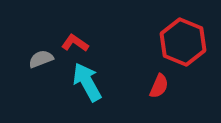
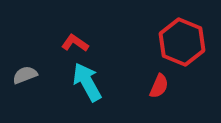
red hexagon: moved 1 px left
gray semicircle: moved 16 px left, 16 px down
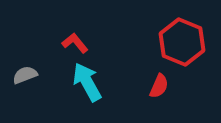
red L-shape: rotated 16 degrees clockwise
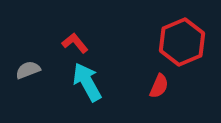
red hexagon: rotated 15 degrees clockwise
gray semicircle: moved 3 px right, 5 px up
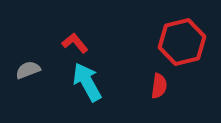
red hexagon: rotated 9 degrees clockwise
red semicircle: rotated 15 degrees counterclockwise
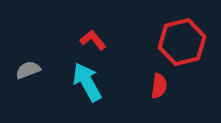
red L-shape: moved 18 px right, 3 px up
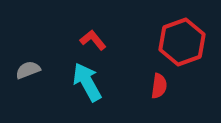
red hexagon: rotated 6 degrees counterclockwise
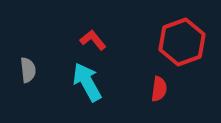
gray semicircle: rotated 105 degrees clockwise
red semicircle: moved 3 px down
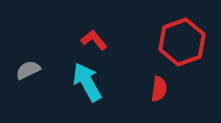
red L-shape: moved 1 px right
gray semicircle: rotated 110 degrees counterclockwise
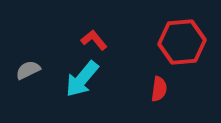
red hexagon: rotated 15 degrees clockwise
cyan arrow: moved 5 px left, 3 px up; rotated 111 degrees counterclockwise
